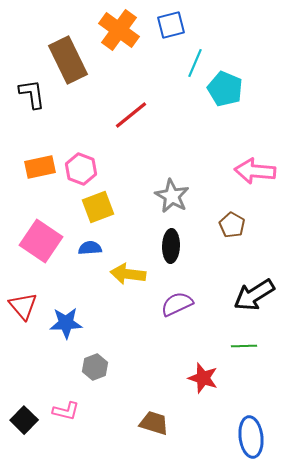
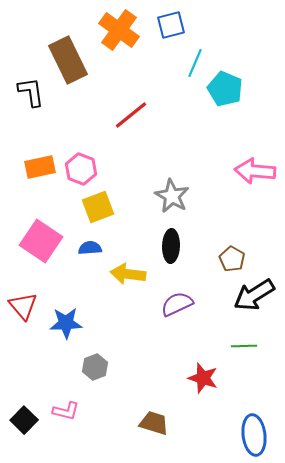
black L-shape: moved 1 px left, 2 px up
brown pentagon: moved 34 px down
blue ellipse: moved 3 px right, 2 px up
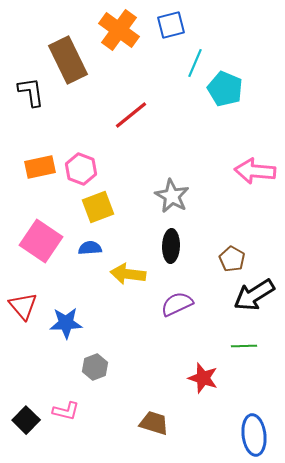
black square: moved 2 px right
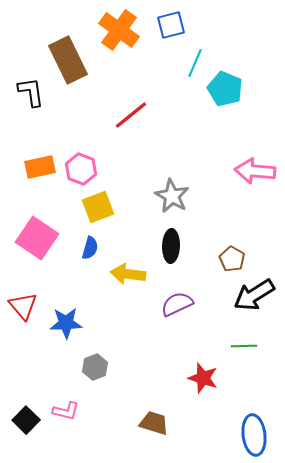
pink square: moved 4 px left, 3 px up
blue semicircle: rotated 110 degrees clockwise
